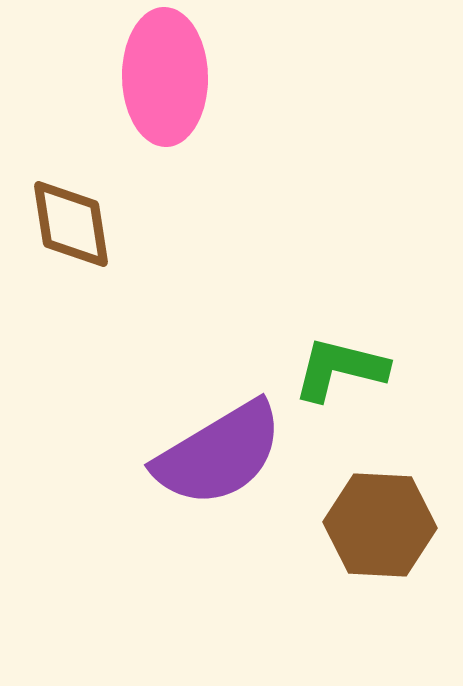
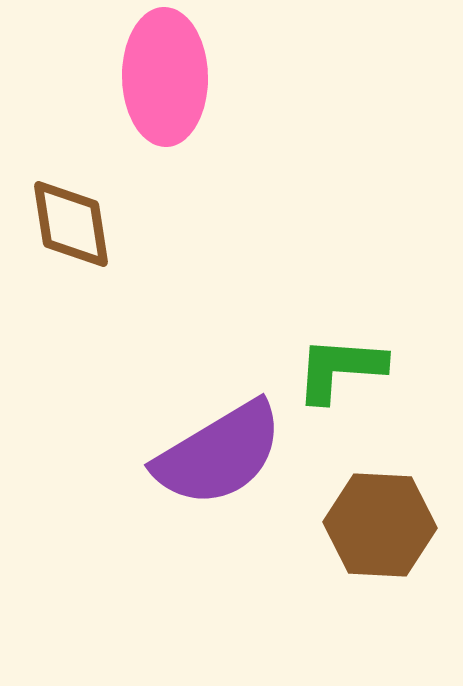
green L-shape: rotated 10 degrees counterclockwise
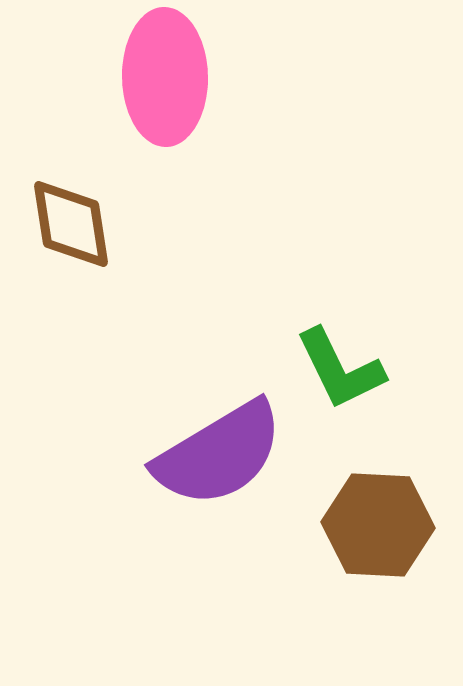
green L-shape: rotated 120 degrees counterclockwise
brown hexagon: moved 2 px left
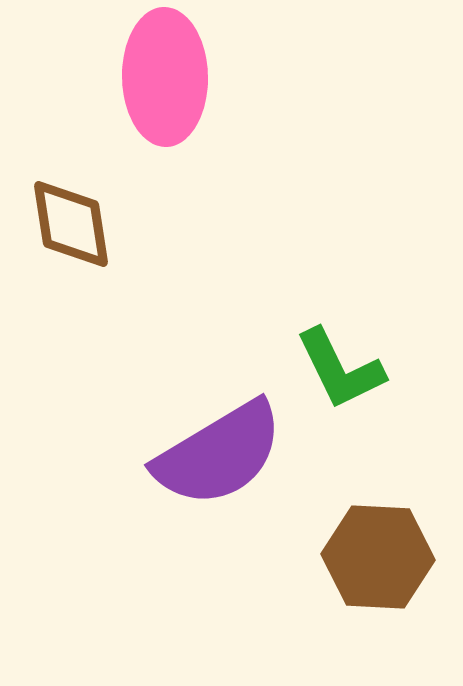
brown hexagon: moved 32 px down
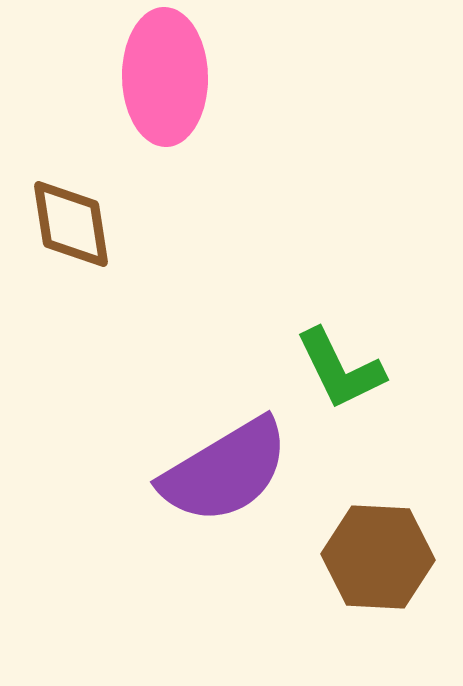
purple semicircle: moved 6 px right, 17 px down
